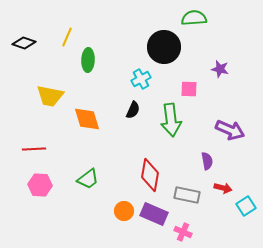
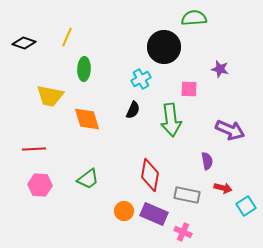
green ellipse: moved 4 px left, 9 px down
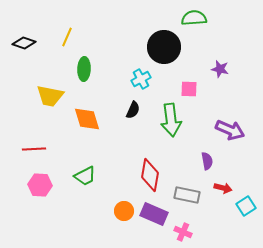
green trapezoid: moved 3 px left, 3 px up; rotated 10 degrees clockwise
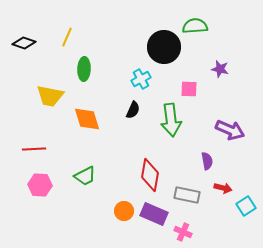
green semicircle: moved 1 px right, 8 px down
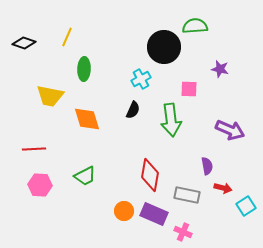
purple semicircle: moved 5 px down
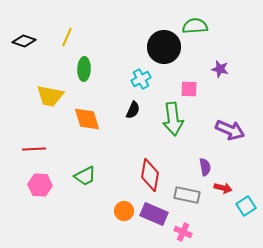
black diamond: moved 2 px up
green arrow: moved 2 px right, 1 px up
purple semicircle: moved 2 px left, 1 px down
